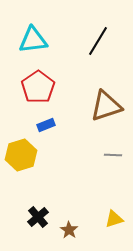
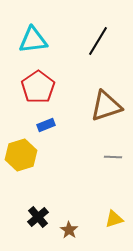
gray line: moved 2 px down
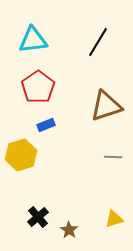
black line: moved 1 px down
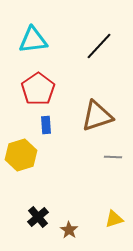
black line: moved 1 px right, 4 px down; rotated 12 degrees clockwise
red pentagon: moved 2 px down
brown triangle: moved 9 px left, 10 px down
blue rectangle: rotated 72 degrees counterclockwise
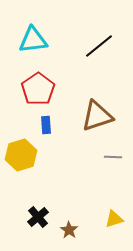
black line: rotated 8 degrees clockwise
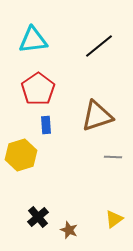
yellow triangle: rotated 18 degrees counterclockwise
brown star: rotated 12 degrees counterclockwise
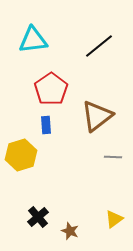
red pentagon: moved 13 px right
brown triangle: rotated 20 degrees counterclockwise
brown star: moved 1 px right, 1 px down
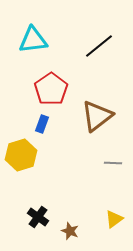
blue rectangle: moved 4 px left, 1 px up; rotated 24 degrees clockwise
gray line: moved 6 px down
black cross: rotated 15 degrees counterclockwise
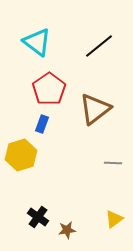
cyan triangle: moved 4 px right, 2 px down; rotated 44 degrees clockwise
red pentagon: moved 2 px left
brown triangle: moved 2 px left, 7 px up
brown star: moved 3 px left, 1 px up; rotated 30 degrees counterclockwise
